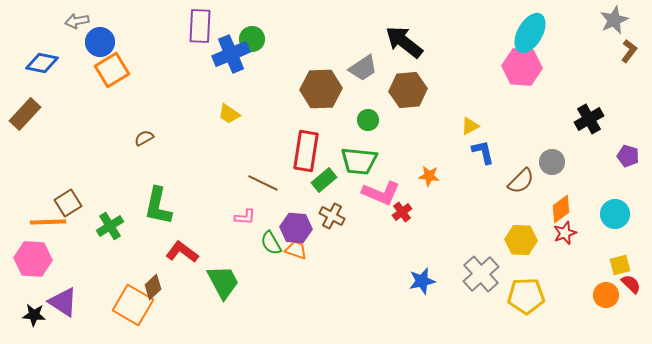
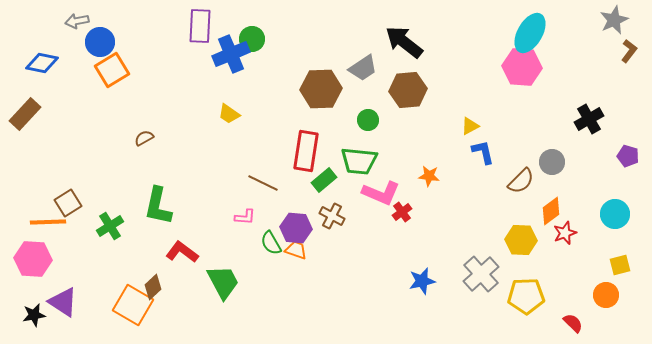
orange diamond at (561, 209): moved 10 px left, 2 px down
red semicircle at (631, 284): moved 58 px left, 39 px down
black star at (34, 315): rotated 15 degrees counterclockwise
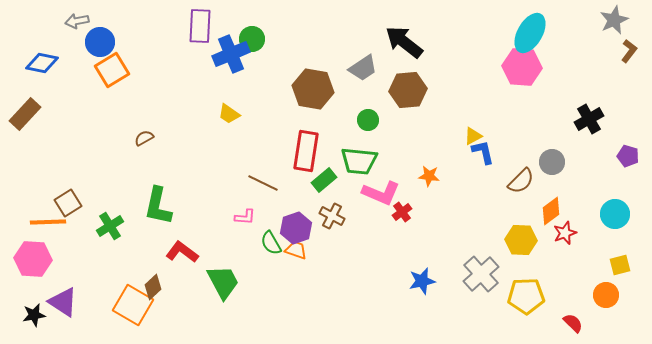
brown hexagon at (321, 89): moved 8 px left; rotated 12 degrees clockwise
yellow triangle at (470, 126): moved 3 px right, 10 px down
purple hexagon at (296, 228): rotated 24 degrees counterclockwise
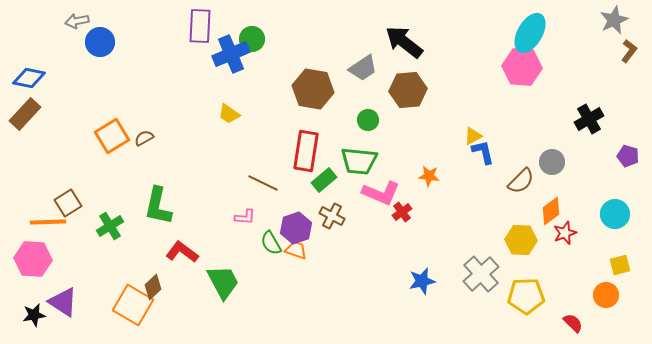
blue diamond at (42, 63): moved 13 px left, 15 px down
orange square at (112, 70): moved 66 px down
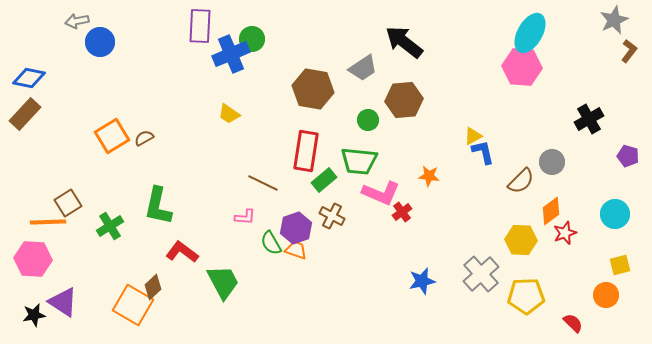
brown hexagon at (408, 90): moved 4 px left, 10 px down
